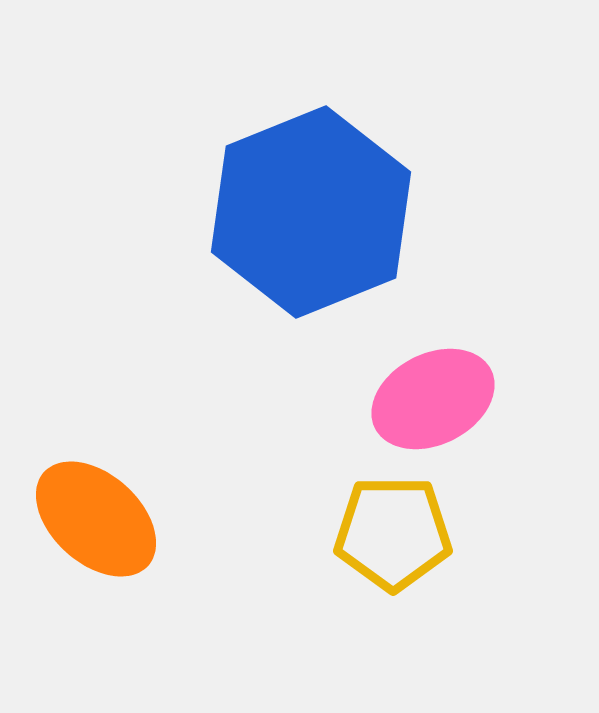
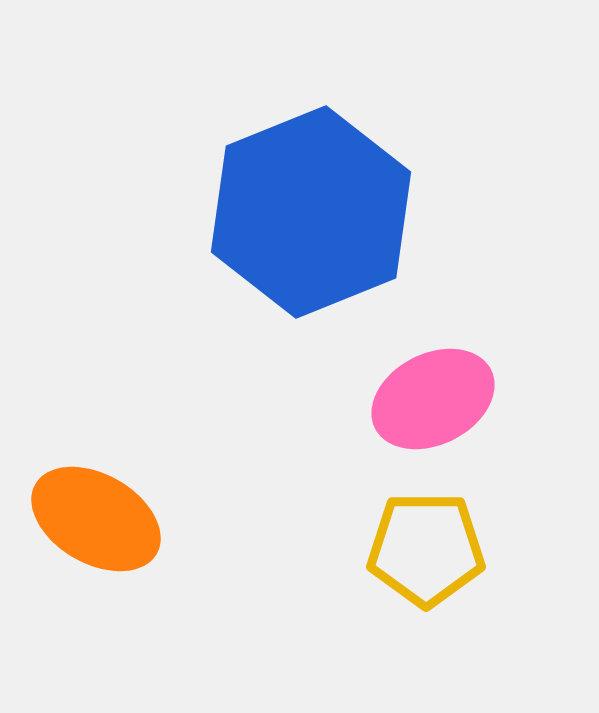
orange ellipse: rotated 12 degrees counterclockwise
yellow pentagon: moved 33 px right, 16 px down
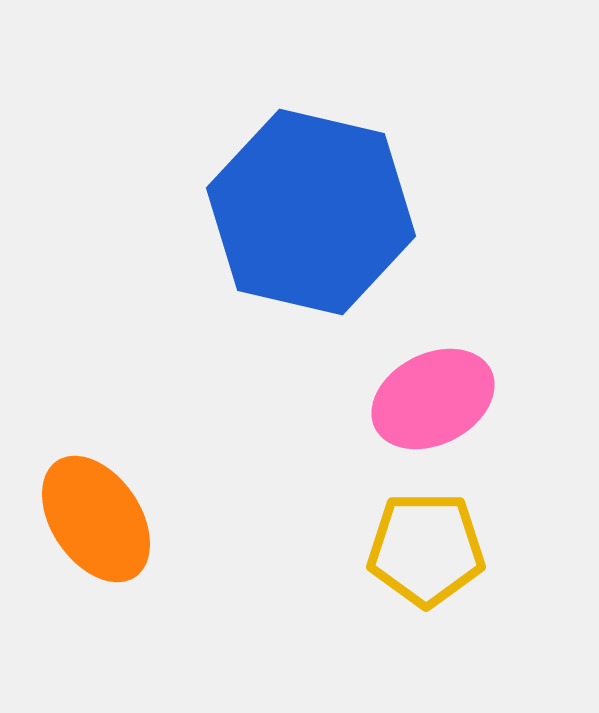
blue hexagon: rotated 25 degrees counterclockwise
orange ellipse: rotated 26 degrees clockwise
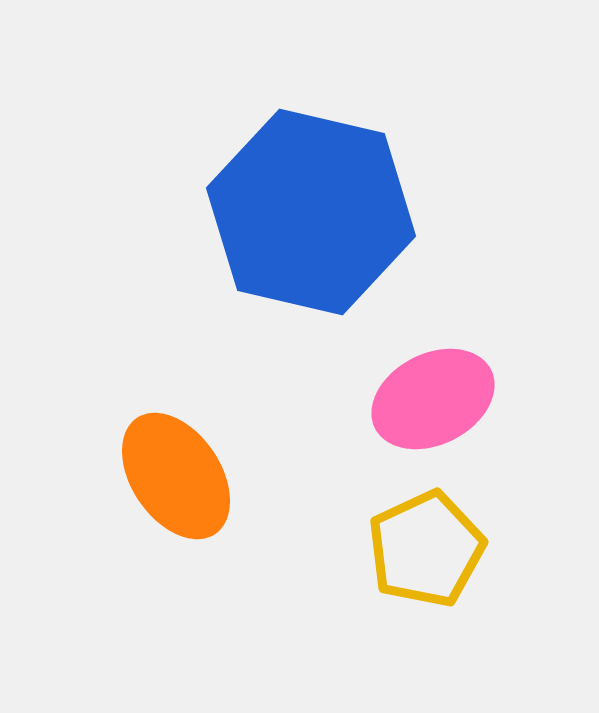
orange ellipse: moved 80 px right, 43 px up
yellow pentagon: rotated 25 degrees counterclockwise
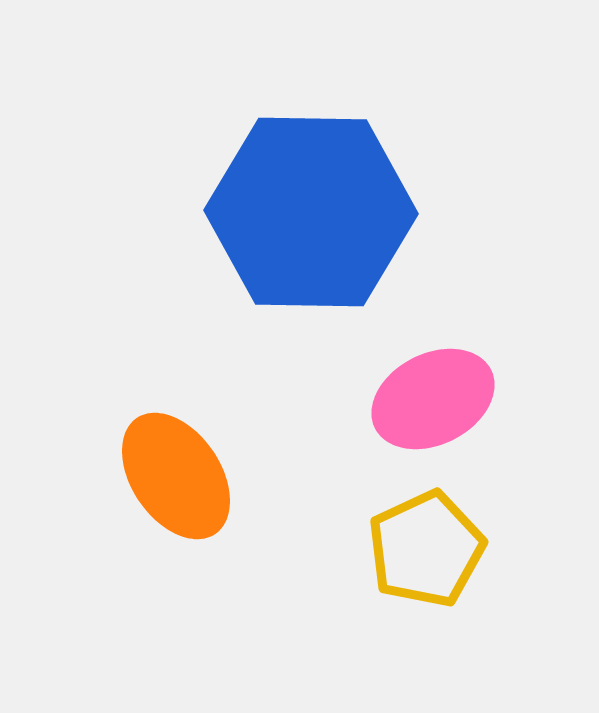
blue hexagon: rotated 12 degrees counterclockwise
